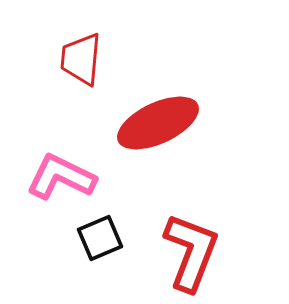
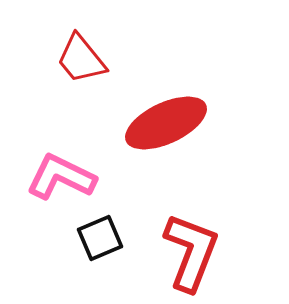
red trapezoid: rotated 44 degrees counterclockwise
red ellipse: moved 8 px right
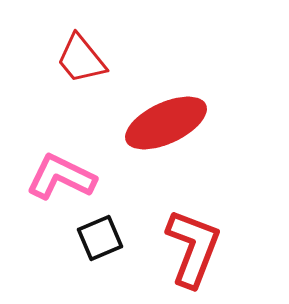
red L-shape: moved 2 px right, 4 px up
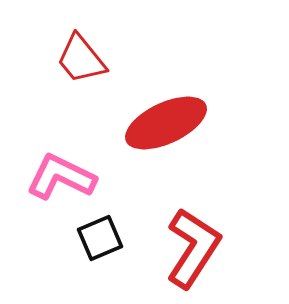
red L-shape: rotated 12 degrees clockwise
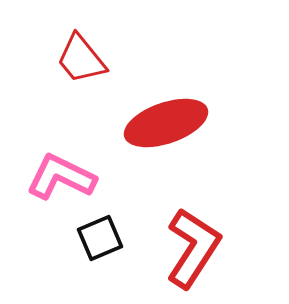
red ellipse: rotated 6 degrees clockwise
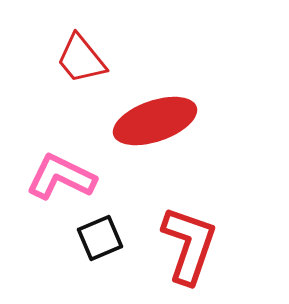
red ellipse: moved 11 px left, 2 px up
red L-shape: moved 4 px left, 3 px up; rotated 14 degrees counterclockwise
